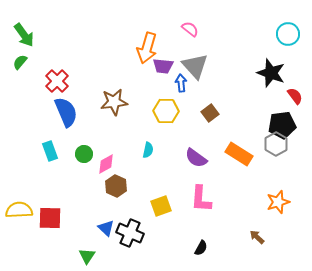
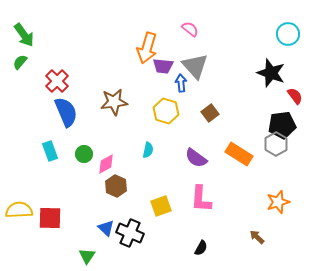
yellow hexagon: rotated 15 degrees clockwise
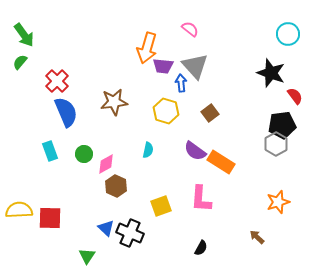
orange rectangle: moved 18 px left, 8 px down
purple semicircle: moved 1 px left, 7 px up
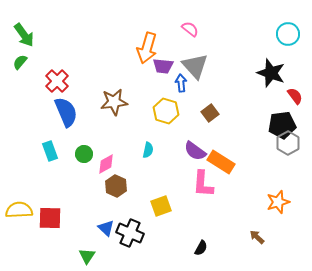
gray hexagon: moved 12 px right, 1 px up
pink L-shape: moved 2 px right, 15 px up
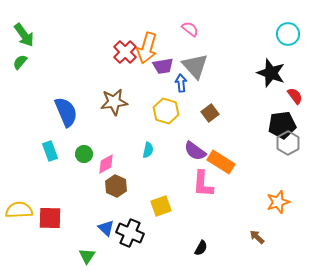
purple trapezoid: rotated 15 degrees counterclockwise
red cross: moved 68 px right, 29 px up
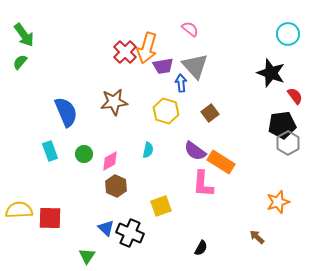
pink diamond: moved 4 px right, 3 px up
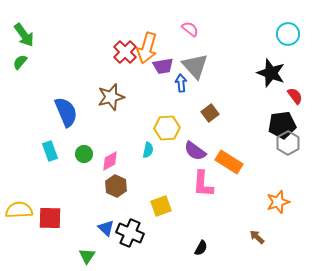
brown star: moved 3 px left, 5 px up; rotated 8 degrees counterclockwise
yellow hexagon: moved 1 px right, 17 px down; rotated 20 degrees counterclockwise
orange rectangle: moved 8 px right
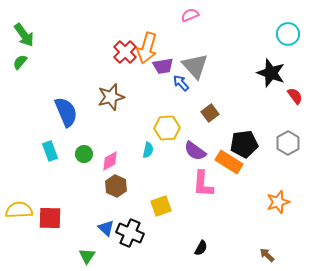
pink semicircle: moved 14 px up; rotated 60 degrees counterclockwise
blue arrow: rotated 36 degrees counterclockwise
black pentagon: moved 38 px left, 19 px down
brown arrow: moved 10 px right, 18 px down
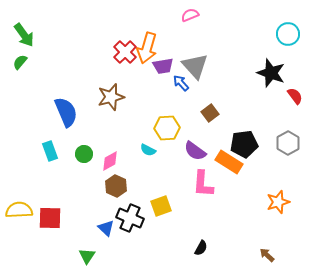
cyan semicircle: rotated 105 degrees clockwise
black cross: moved 15 px up
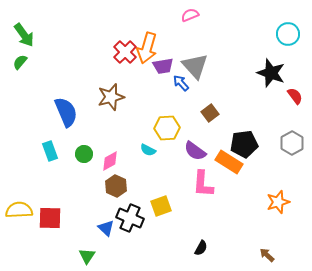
gray hexagon: moved 4 px right
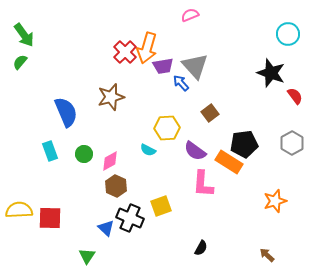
orange star: moved 3 px left, 1 px up
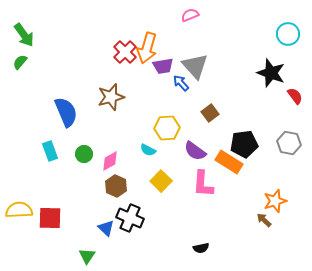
gray hexagon: moved 3 px left; rotated 20 degrees counterclockwise
yellow square: moved 25 px up; rotated 25 degrees counterclockwise
black semicircle: rotated 49 degrees clockwise
brown arrow: moved 3 px left, 35 px up
